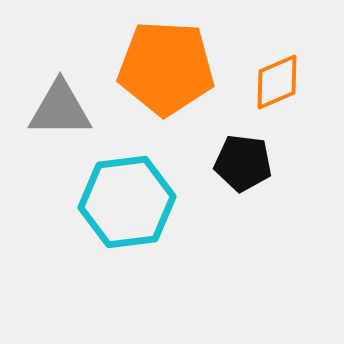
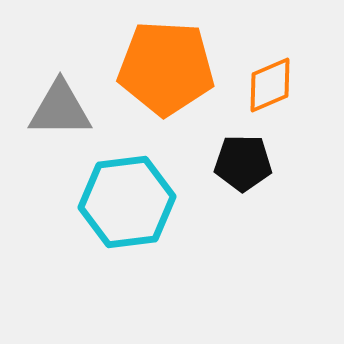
orange diamond: moved 7 px left, 3 px down
black pentagon: rotated 6 degrees counterclockwise
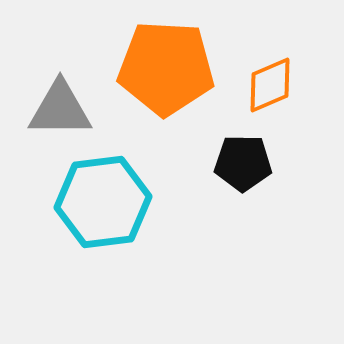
cyan hexagon: moved 24 px left
